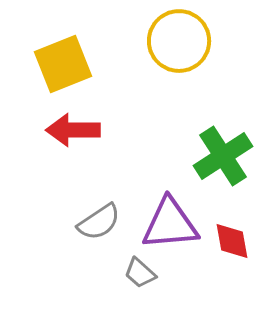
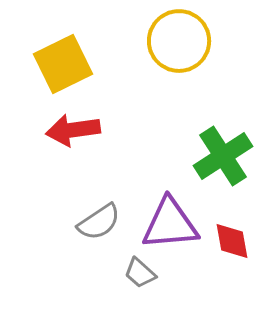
yellow square: rotated 4 degrees counterclockwise
red arrow: rotated 8 degrees counterclockwise
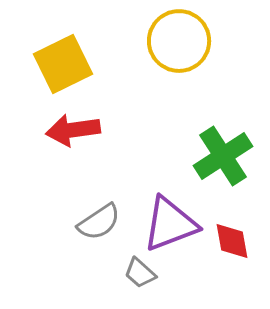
purple triangle: rotated 16 degrees counterclockwise
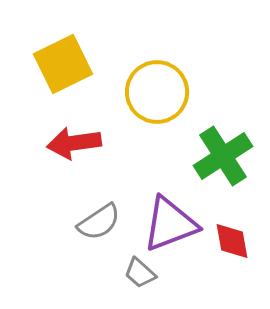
yellow circle: moved 22 px left, 51 px down
red arrow: moved 1 px right, 13 px down
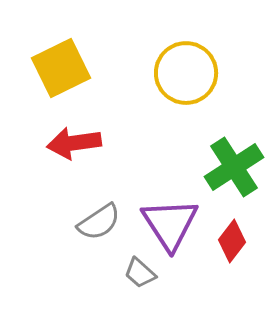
yellow square: moved 2 px left, 4 px down
yellow circle: moved 29 px right, 19 px up
green cross: moved 11 px right, 11 px down
purple triangle: rotated 42 degrees counterclockwise
red diamond: rotated 48 degrees clockwise
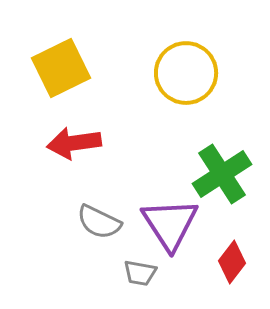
green cross: moved 12 px left, 7 px down
gray semicircle: rotated 60 degrees clockwise
red diamond: moved 21 px down
gray trapezoid: rotated 32 degrees counterclockwise
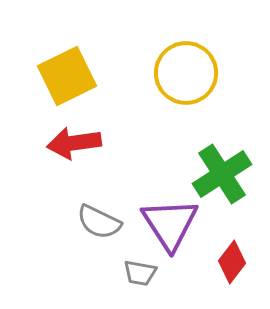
yellow square: moved 6 px right, 8 px down
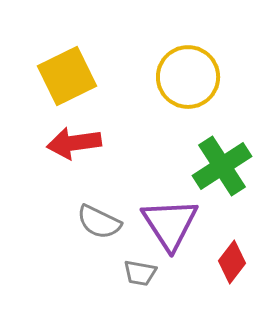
yellow circle: moved 2 px right, 4 px down
green cross: moved 8 px up
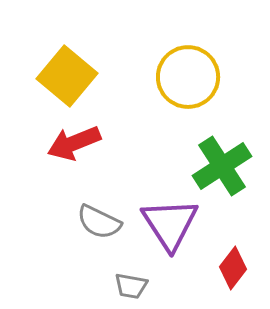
yellow square: rotated 24 degrees counterclockwise
red arrow: rotated 14 degrees counterclockwise
red diamond: moved 1 px right, 6 px down
gray trapezoid: moved 9 px left, 13 px down
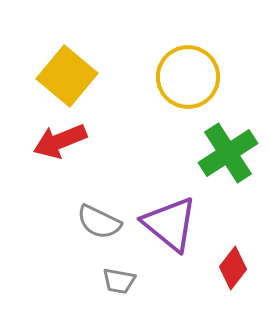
red arrow: moved 14 px left, 2 px up
green cross: moved 6 px right, 13 px up
purple triangle: rotated 18 degrees counterclockwise
gray trapezoid: moved 12 px left, 5 px up
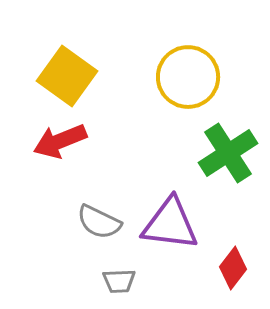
yellow square: rotated 4 degrees counterclockwise
purple triangle: rotated 32 degrees counterclockwise
gray trapezoid: rotated 12 degrees counterclockwise
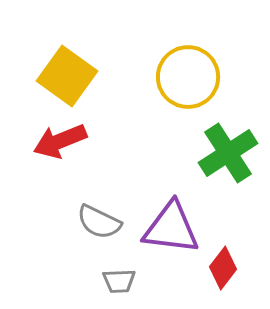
purple triangle: moved 1 px right, 4 px down
red diamond: moved 10 px left
